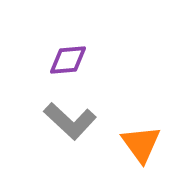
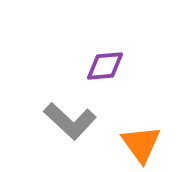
purple diamond: moved 37 px right, 6 px down
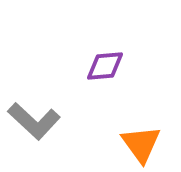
gray L-shape: moved 36 px left
